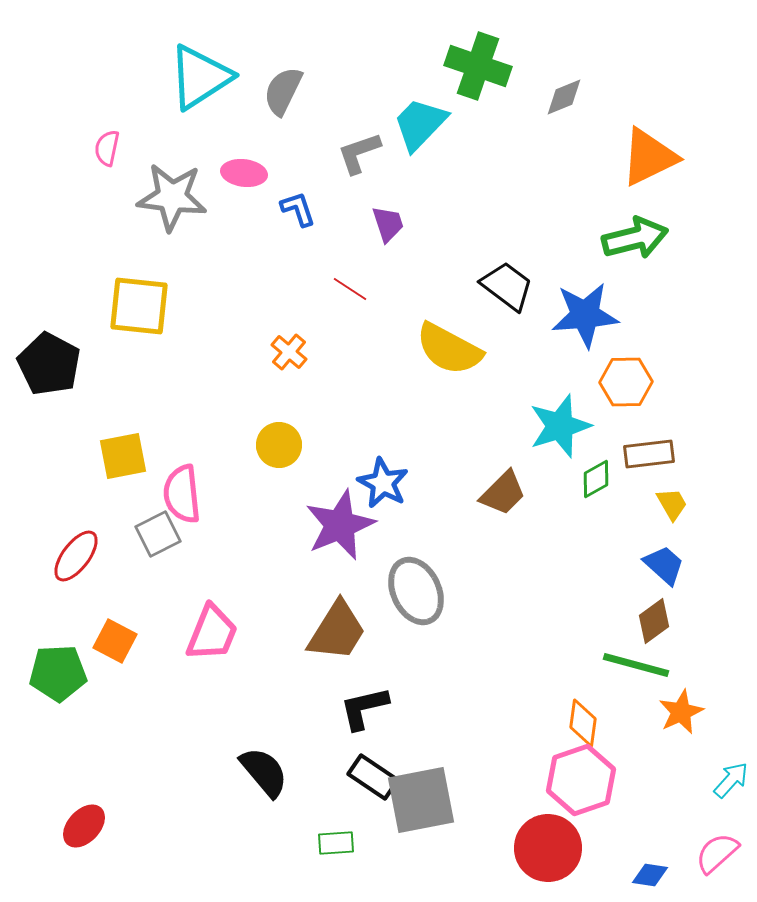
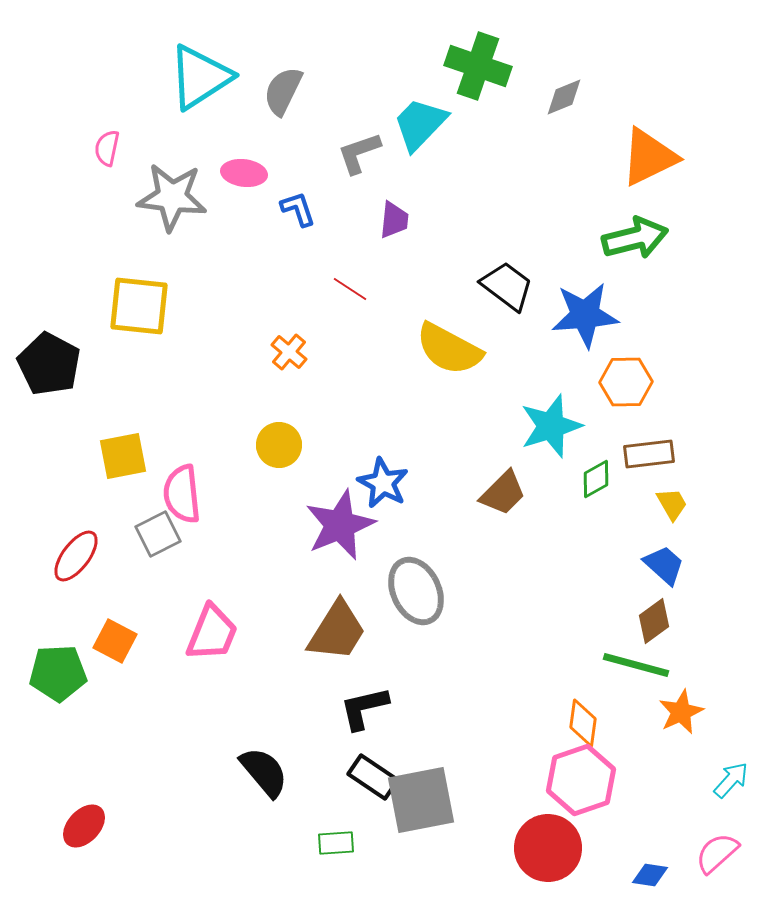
purple trapezoid at (388, 224): moved 6 px right, 4 px up; rotated 24 degrees clockwise
cyan star at (560, 426): moved 9 px left
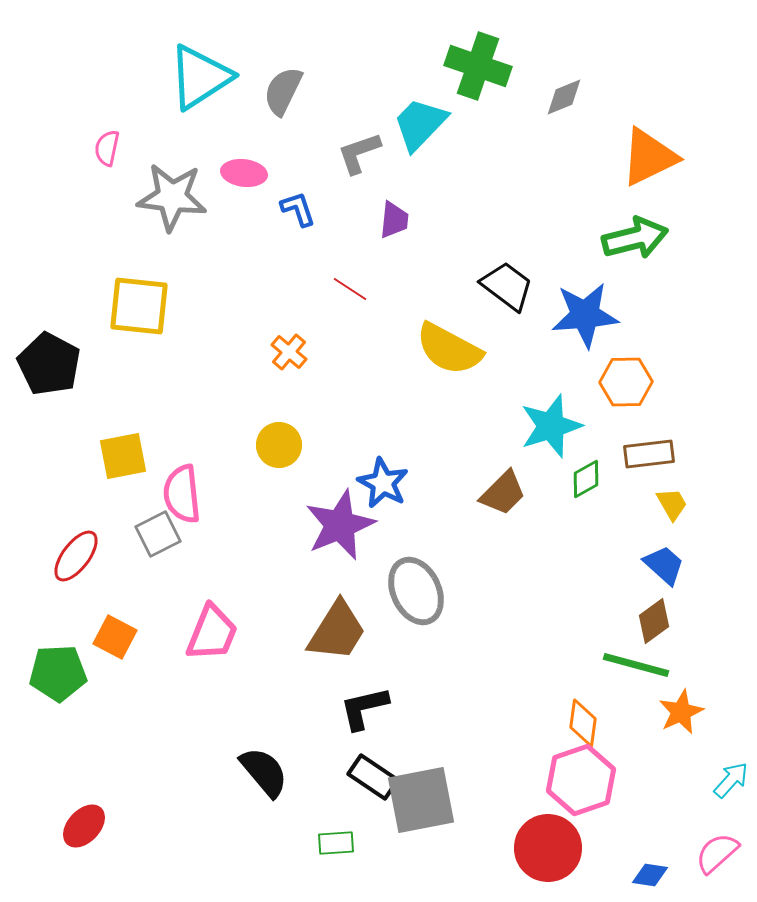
green diamond at (596, 479): moved 10 px left
orange square at (115, 641): moved 4 px up
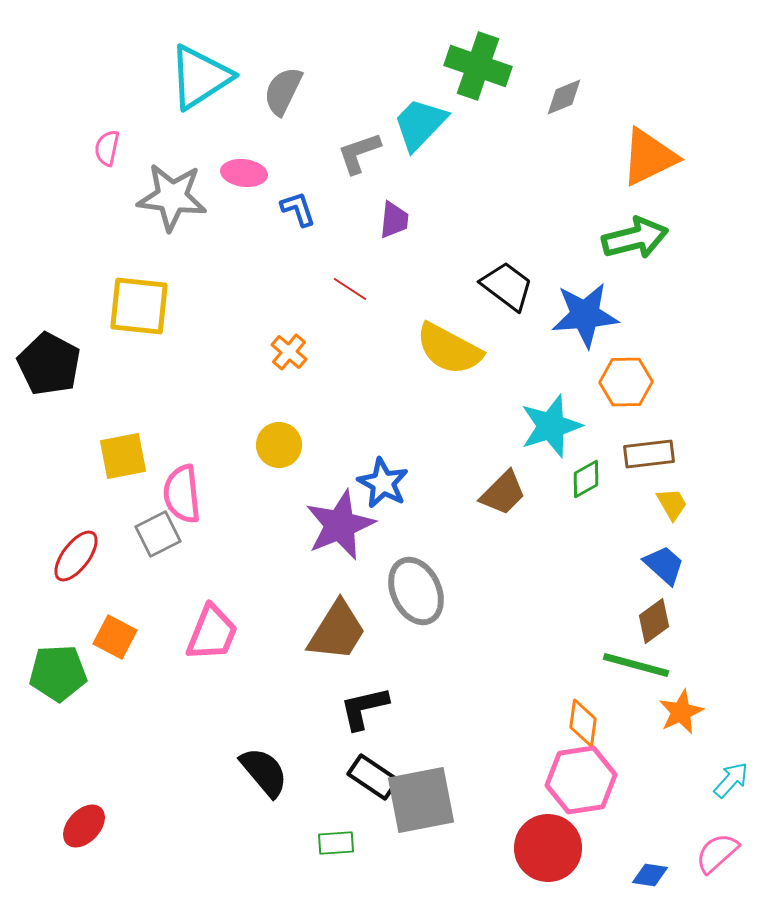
pink hexagon at (581, 780): rotated 10 degrees clockwise
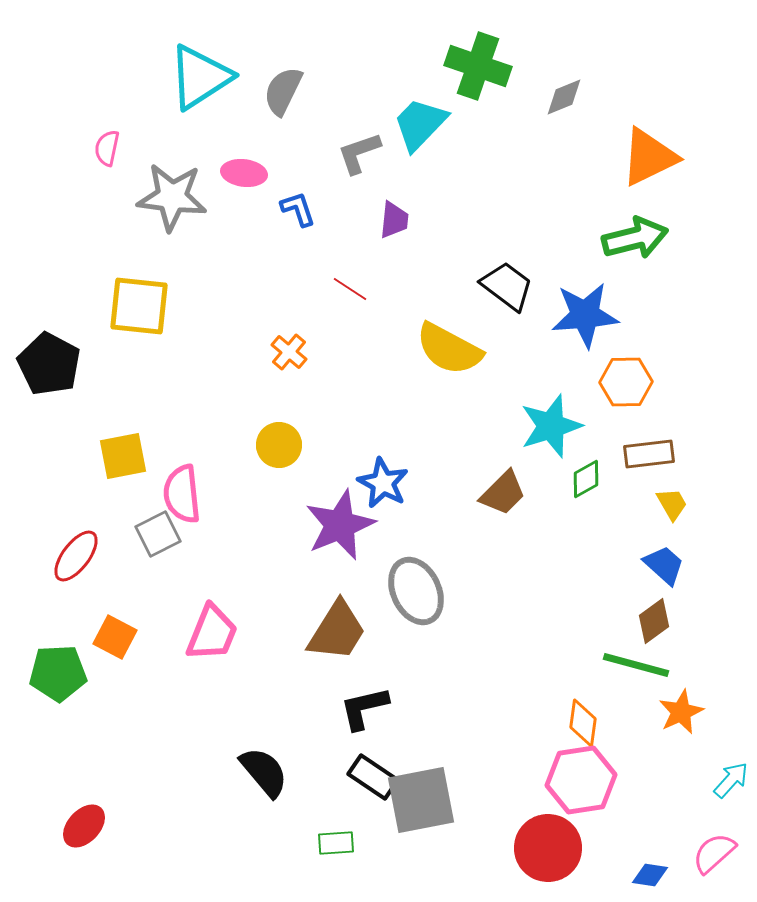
pink semicircle at (717, 853): moved 3 px left
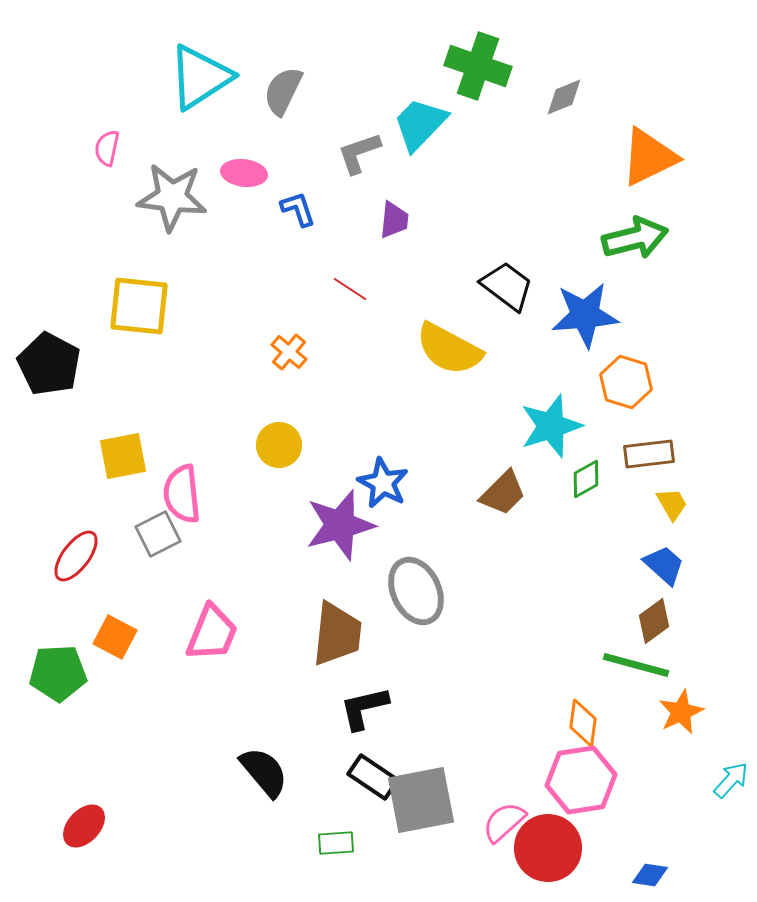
orange hexagon at (626, 382): rotated 18 degrees clockwise
purple star at (340, 525): rotated 8 degrees clockwise
brown trapezoid at (337, 631): moved 3 px down; rotated 26 degrees counterclockwise
pink semicircle at (714, 853): moved 210 px left, 31 px up
